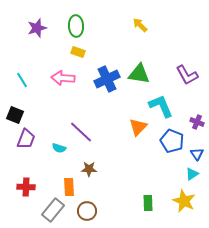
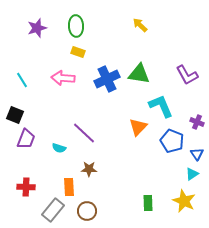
purple line: moved 3 px right, 1 px down
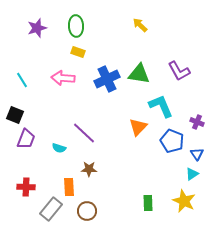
purple L-shape: moved 8 px left, 4 px up
gray rectangle: moved 2 px left, 1 px up
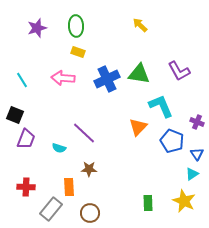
brown circle: moved 3 px right, 2 px down
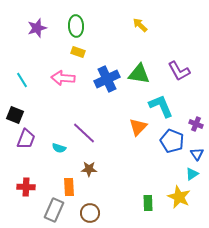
purple cross: moved 1 px left, 2 px down
yellow star: moved 5 px left, 4 px up
gray rectangle: moved 3 px right, 1 px down; rotated 15 degrees counterclockwise
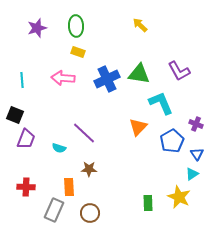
cyan line: rotated 28 degrees clockwise
cyan L-shape: moved 3 px up
blue pentagon: rotated 20 degrees clockwise
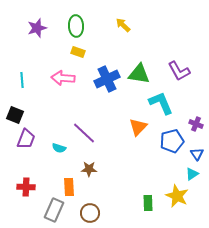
yellow arrow: moved 17 px left
blue pentagon: rotated 15 degrees clockwise
yellow star: moved 2 px left, 1 px up
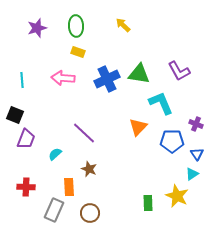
blue pentagon: rotated 15 degrees clockwise
cyan semicircle: moved 4 px left, 6 px down; rotated 120 degrees clockwise
brown star: rotated 21 degrees clockwise
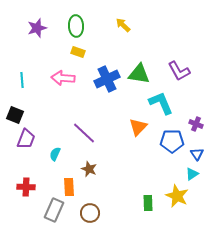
cyan semicircle: rotated 24 degrees counterclockwise
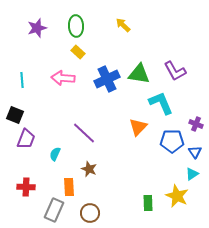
yellow rectangle: rotated 24 degrees clockwise
purple L-shape: moved 4 px left
blue triangle: moved 2 px left, 2 px up
